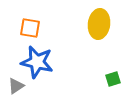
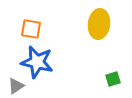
orange square: moved 1 px right, 1 px down
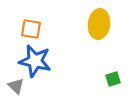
blue star: moved 2 px left, 1 px up
gray triangle: rotated 42 degrees counterclockwise
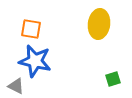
gray triangle: rotated 18 degrees counterclockwise
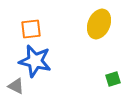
yellow ellipse: rotated 16 degrees clockwise
orange square: rotated 15 degrees counterclockwise
